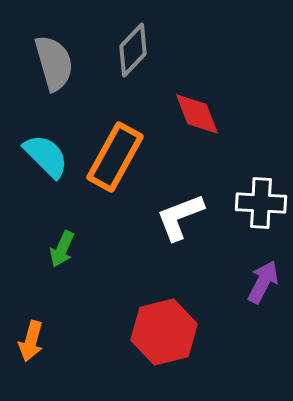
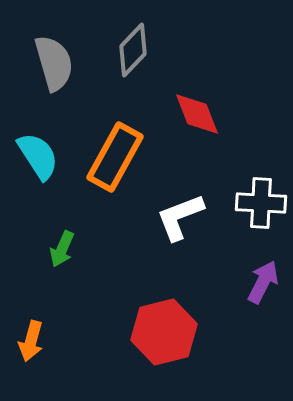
cyan semicircle: moved 8 px left; rotated 12 degrees clockwise
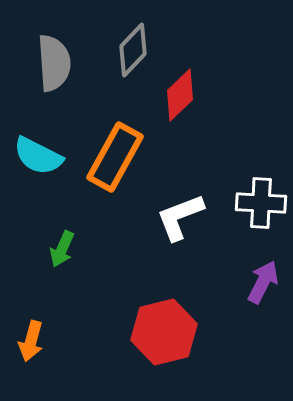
gray semicircle: rotated 12 degrees clockwise
red diamond: moved 17 px left, 19 px up; rotated 68 degrees clockwise
cyan semicircle: rotated 150 degrees clockwise
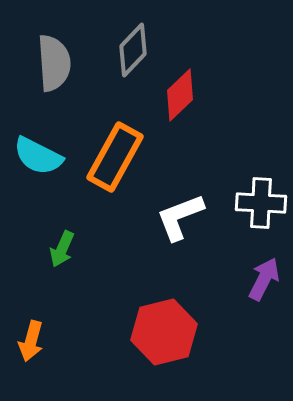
purple arrow: moved 1 px right, 3 px up
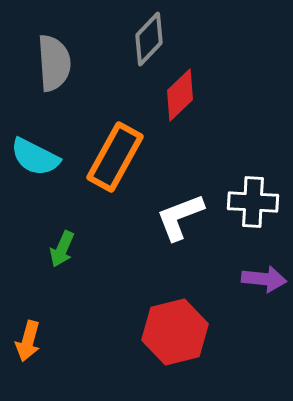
gray diamond: moved 16 px right, 11 px up
cyan semicircle: moved 3 px left, 1 px down
white cross: moved 8 px left, 1 px up
purple arrow: rotated 69 degrees clockwise
red hexagon: moved 11 px right
orange arrow: moved 3 px left
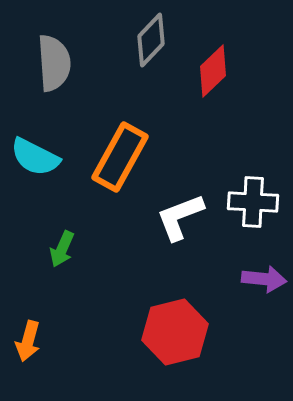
gray diamond: moved 2 px right, 1 px down
red diamond: moved 33 px right, 24 px up
orange rectangle: moved 5 px right
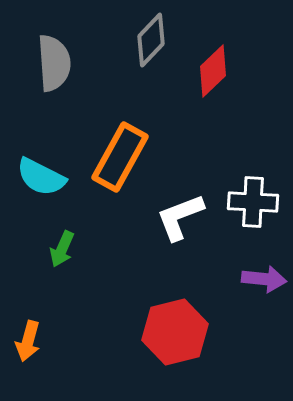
cyan semicircle: moved 6 px right, 20 px down
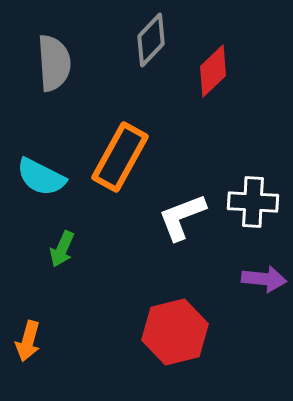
white L-shape: moved 2 px right
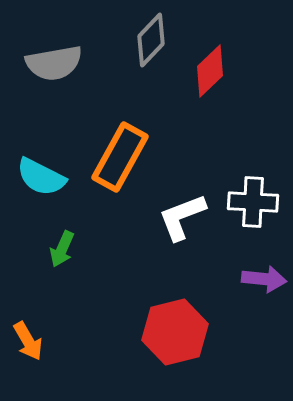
gray semicircle: rotated 84 degrees clockwise
red diamond: moved 3 px left
orange arrow: rotated 45 degrees counterclockwise
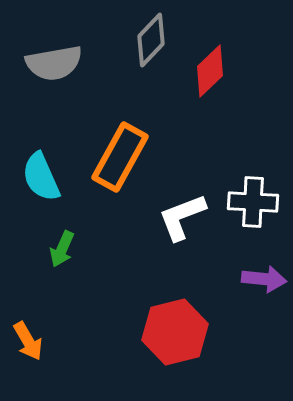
cyan semicircle: rotated 39 degrees clockwise
